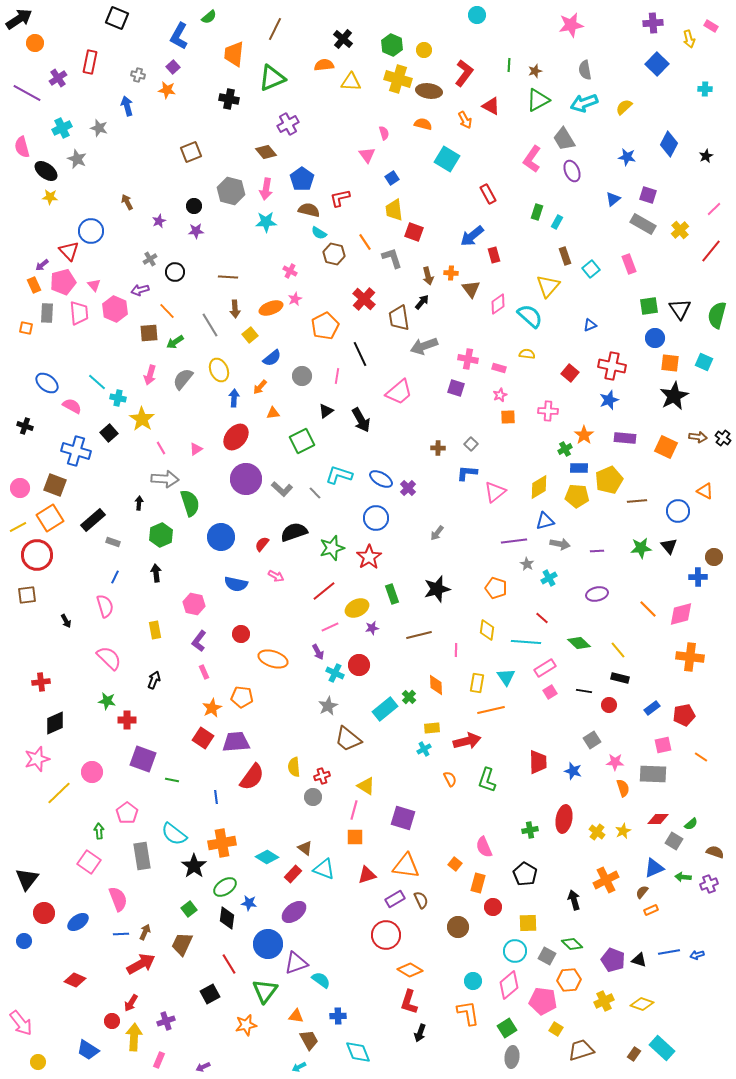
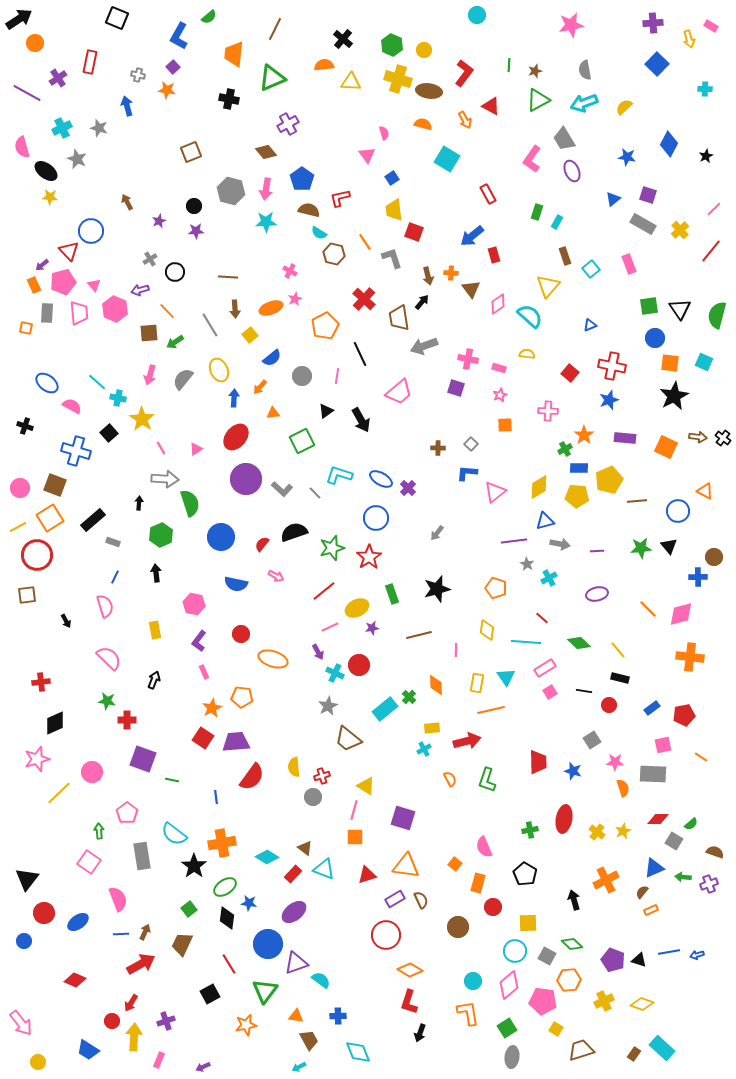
orange square at (508, 417): moved 3 px left, 8 px down
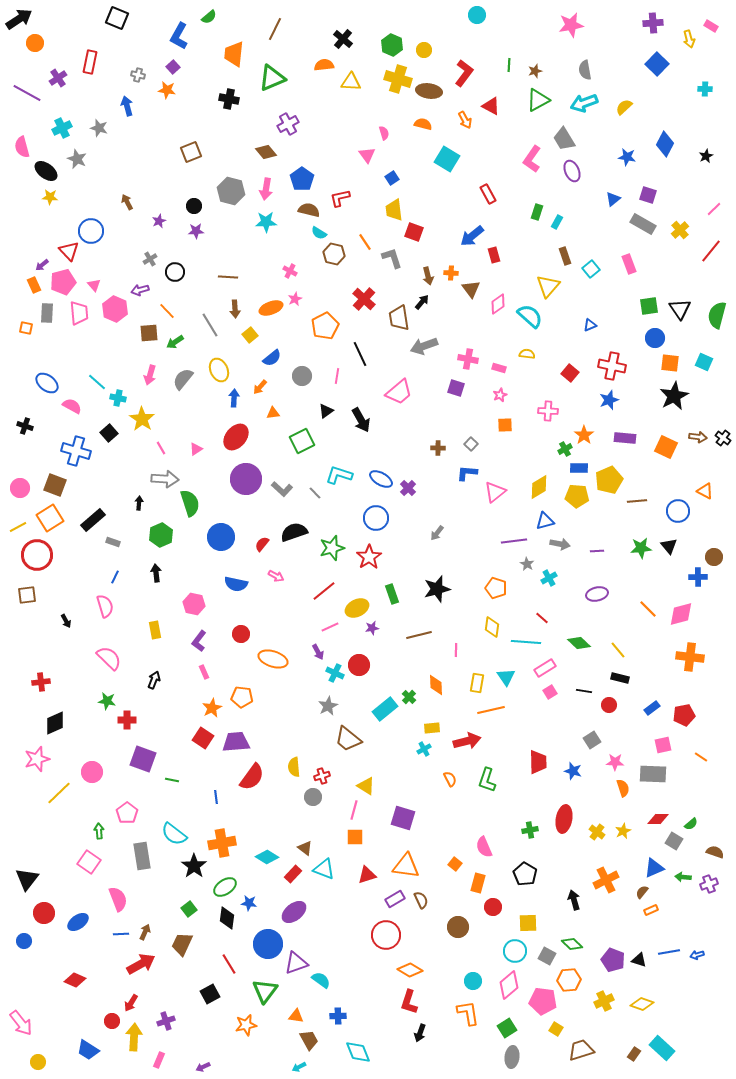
blue diamond at (669, 144): moved 4 px left
yellow diamond at (487, 630): moved 5 px right, 3 px up
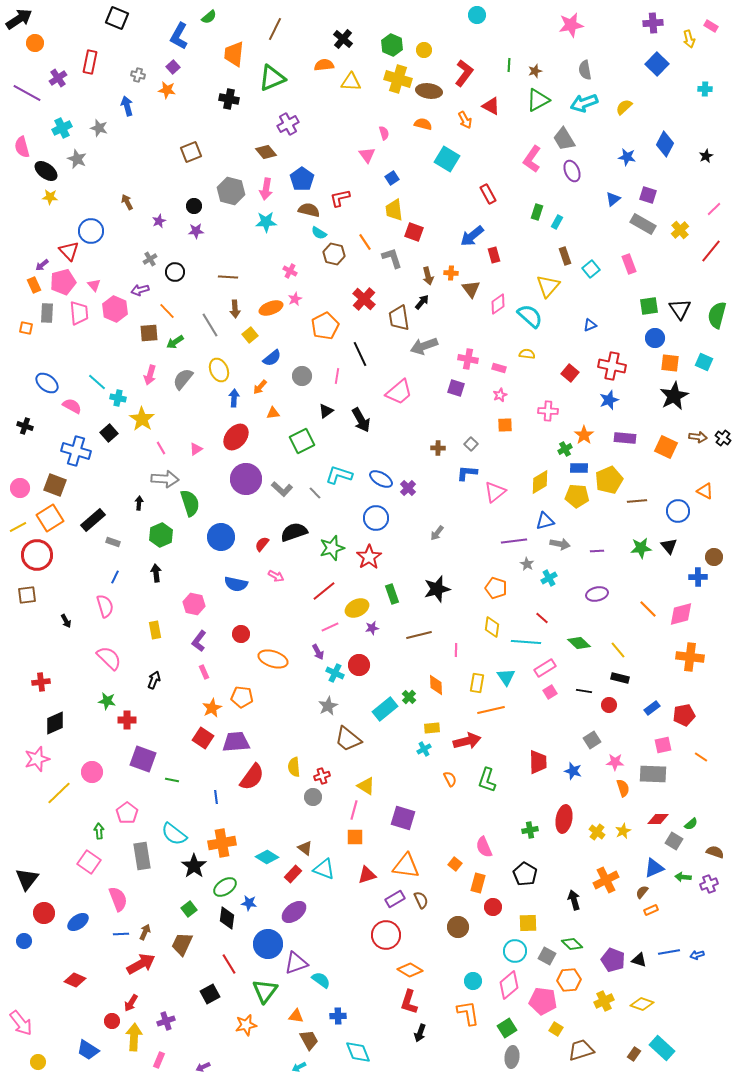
yellow diamond at (539, 487): moved 1 px right, 5 px up
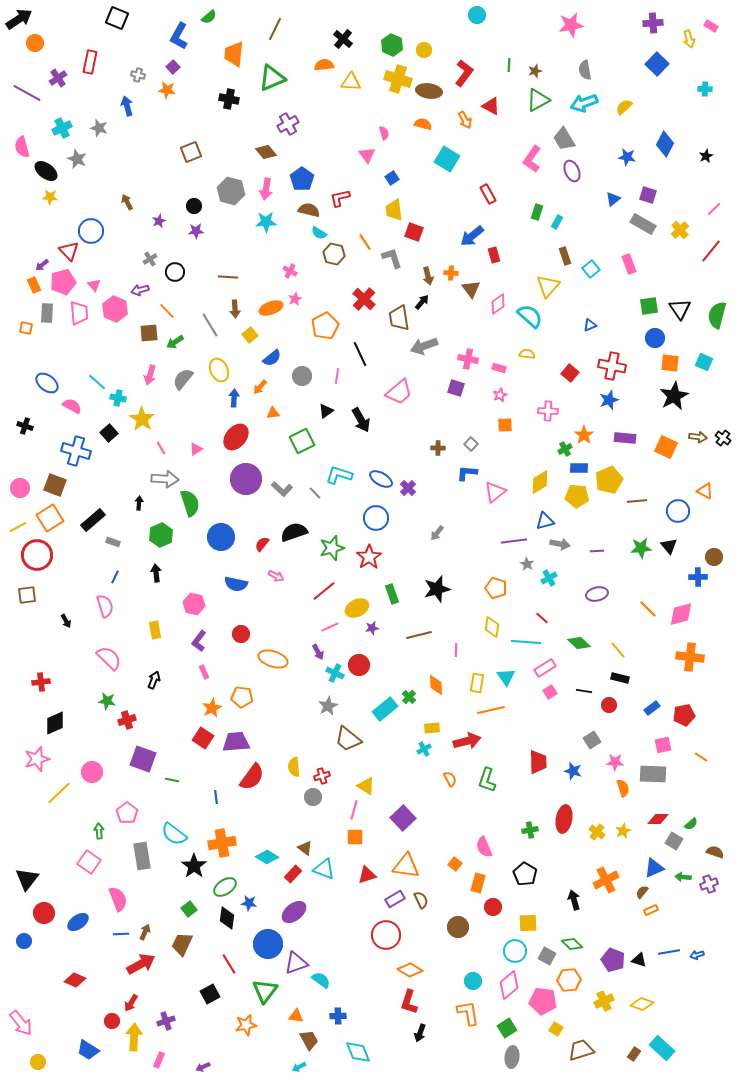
red cross at (127, 720): rotated 18 degrees counterclockwise
purple square at (403, 818): rotated 30 degrees clockwise
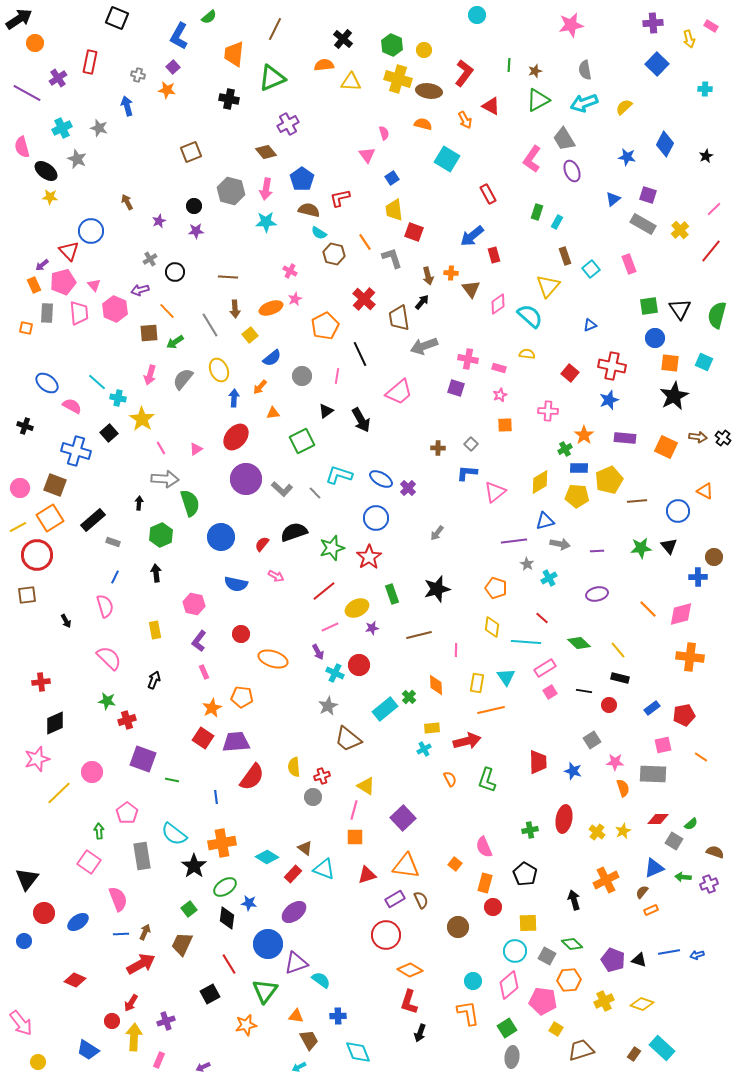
orange rectangle at (478, 883): moved 7 px right
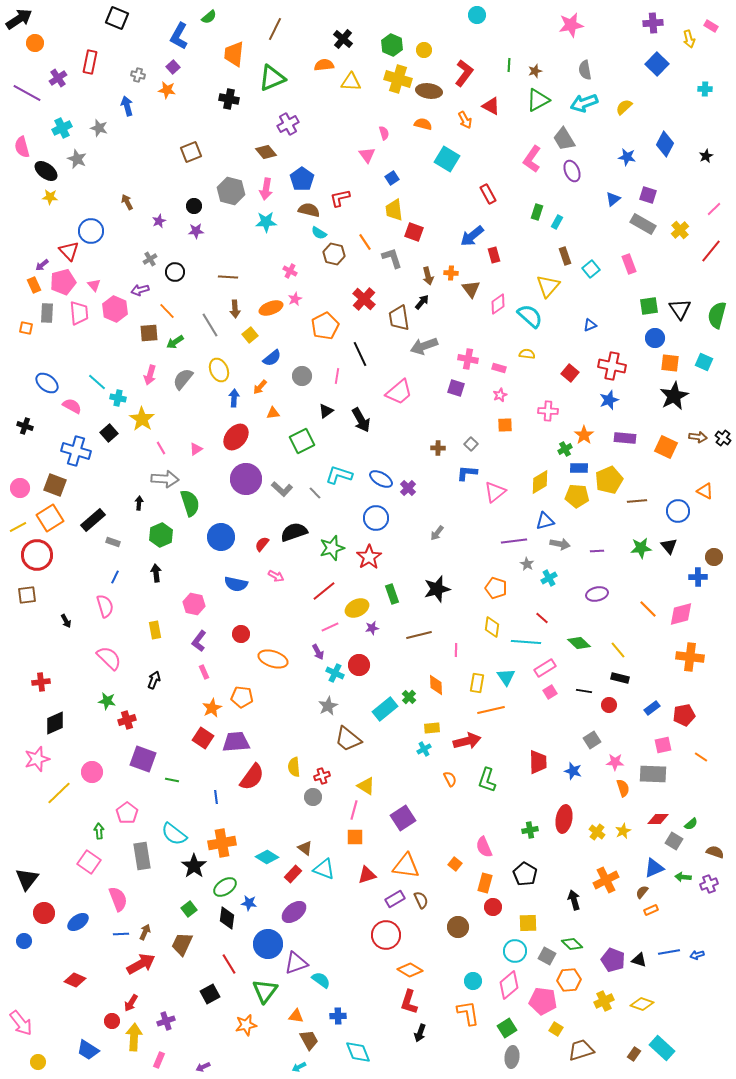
purple square at (403, 818): rotated 10 degrees clockwise
